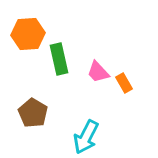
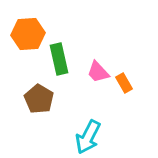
brown pentagon: moved 6 px right, 14 px up
cyan arrow: moved 2 px right
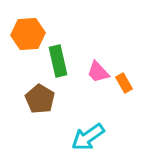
green rectangle: moved 1 px left, 2 px down
brown pentagon: moved 1 px right
cyan arrow: rotated 28 degrees clockwise
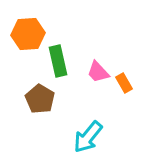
cyan arrow: rotated 16 degrees counterclockwise
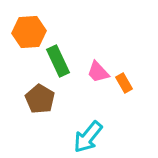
orange hexagon: moved 1 px right, 2 px up
green rectangle: rotated 12 degrees counterclockwise
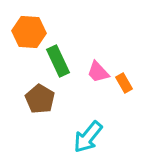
orange hexagon: rotated 8 degrees clockwise
